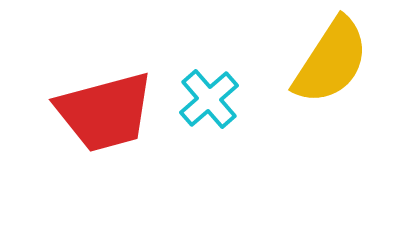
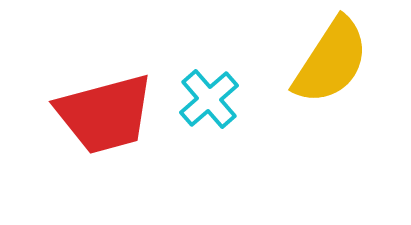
red trapezoid: moved 2 px down
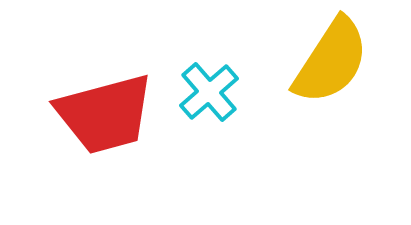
cyan cross: moved 7 px up
